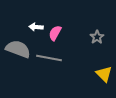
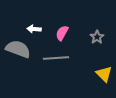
white arrow: moved 2 px left, 2 px down
pink semicircle: moved 7 px right
gray line: moved 7 px right; rotated 15 degrees counterclockwise
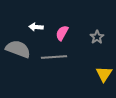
white arrow: moved 2 px right, 2 px up
gray line: moved 2 px left, 1 px up
yellow triangle: rotated 18 degrees clockwise
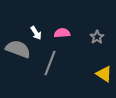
white arrow: moved 6 px down; rotated 128 degrees counterclockwise
pink semicircle: rotated 56 degrees clockwise
gray line: moved 4 px left, 6 px down; rotated 65 degrees counterclockwise
yellow triangle: rotated 30 degrees counterclockwise
